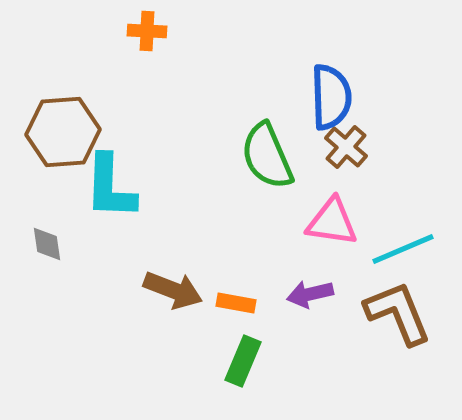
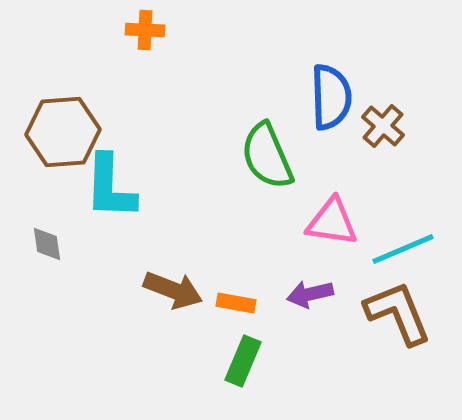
orange cross: moved 2 px left, 1 px up
brown cross: moved 37 px right, 21 px up
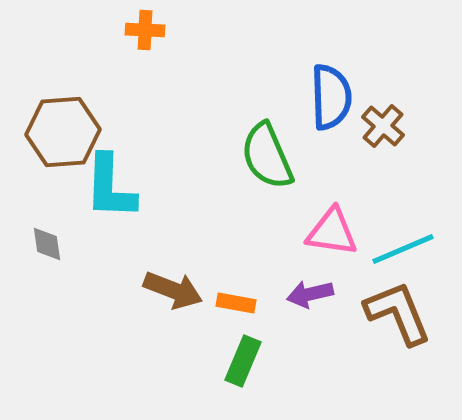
pink triangle: moved 10 px down
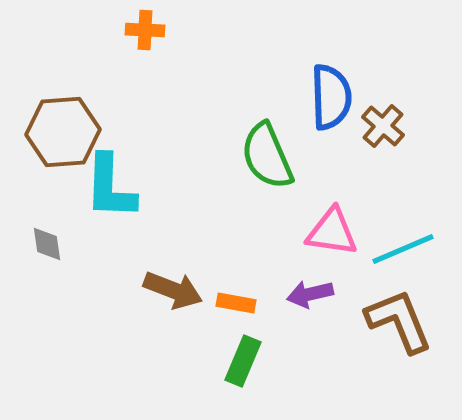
brown L-shape: moved 1 px right, 8 px down
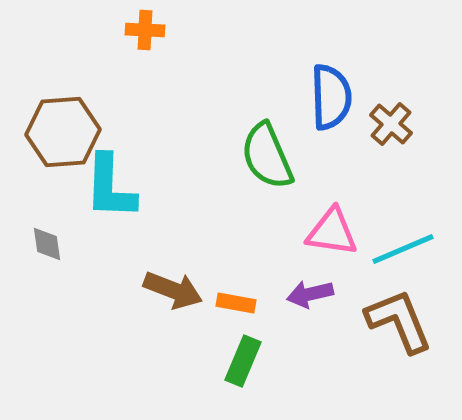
brown cross: moved 8 px right, 2 px up
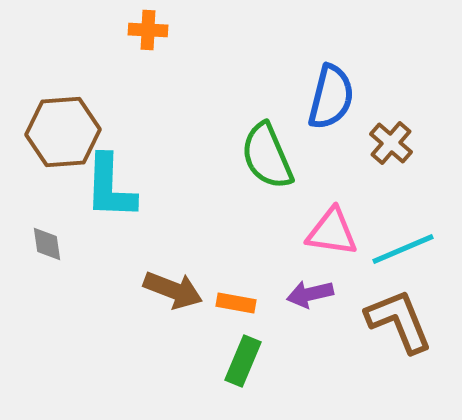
orange cross: moved 3 px right
blue semicircle: rotated 16 degrees clockwise
brown cross: moved 19 px down
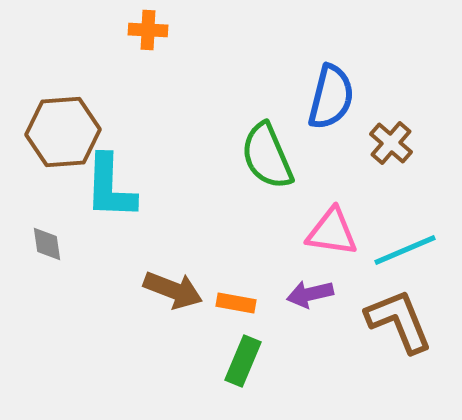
cyan line: moved 2 px right, 1 px down
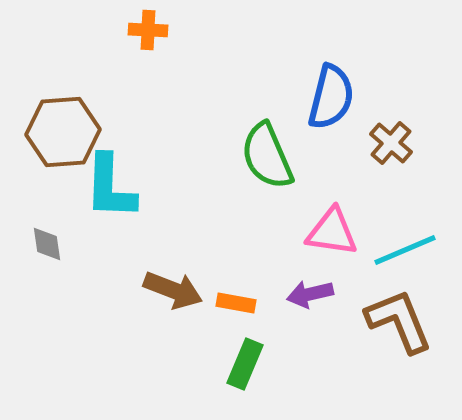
green rectangle: moved 2 px right, 3 px down
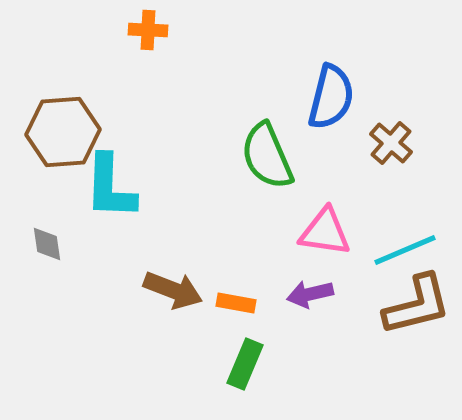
pink triangle: moved 7 px left
brown L-shape: moved 18 px right, 16 px up; rotated 98 degrees clockwise
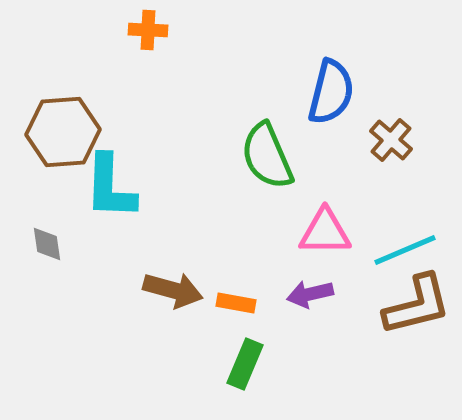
blue semicircle: moved 5 px up
brown cross: moved 3 px up
pink triangle: rotated 8 degrees counterclockwise
brown arrow: rotated 6 degrees counterclockwise
